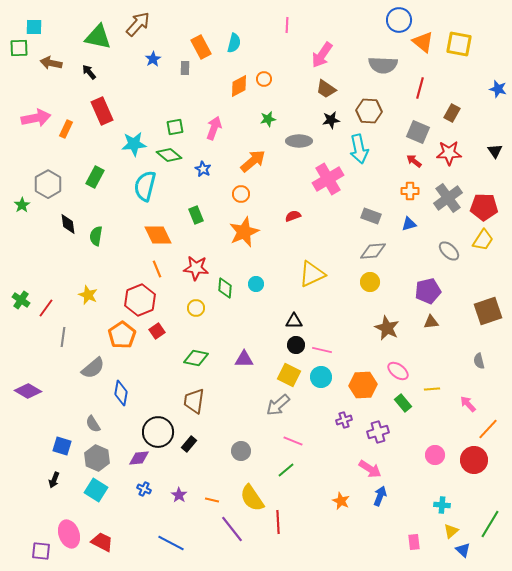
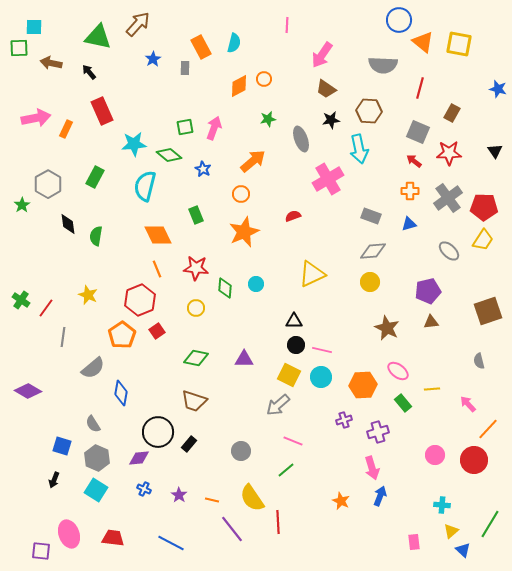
green square at (175, 127): moved 10 px right
gray ellipse at (299, 141): moved 2 px right, 2 px up; rotated 70 degrees clockwise
brown trapezoid at (194, 401): rotated 80 degrees counterclockwise
pink arrow at (370, 469): moved 2 px right, 1 px up; rotated 40 degrees clockwise
red trapezoid at (102, 542): moved 11 px right, 4 px up; rotated 20 degrees counterclockwise
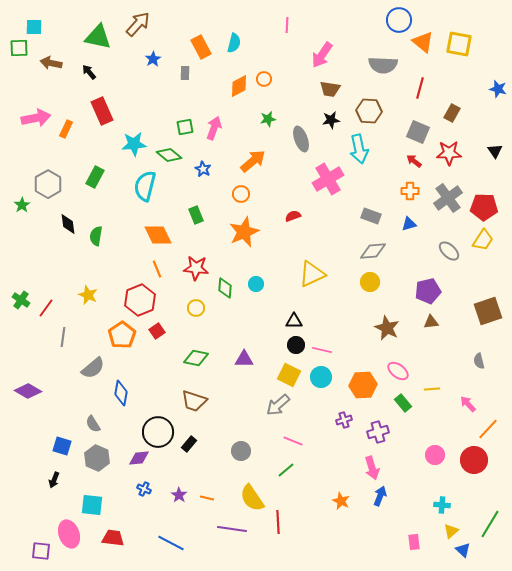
gray rectangle at (185, 68): moved 5 px down
brown trapezoid at (326, 89): moved 4 px right; rotated 25 degrees counterclockwise
cyan square at (96, 490): moved 4 px left, 15 px down; rotated 25 degrees counterclockwise
orange line at (212, 500): moved 5 px left, 2 px up
purple line at (232, 529): rotated 44 degrees counterclockwise
